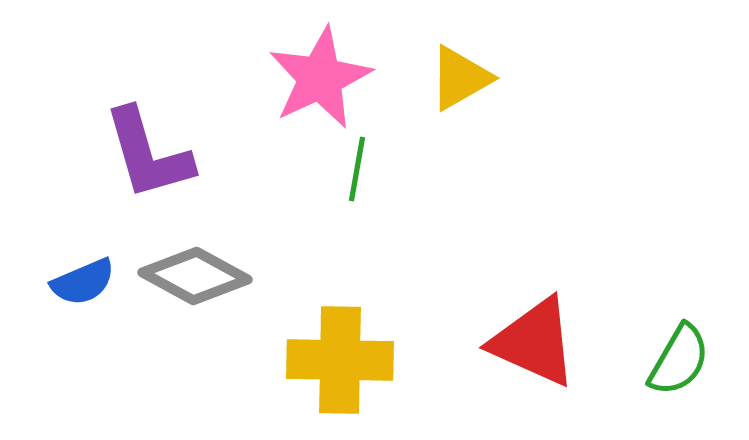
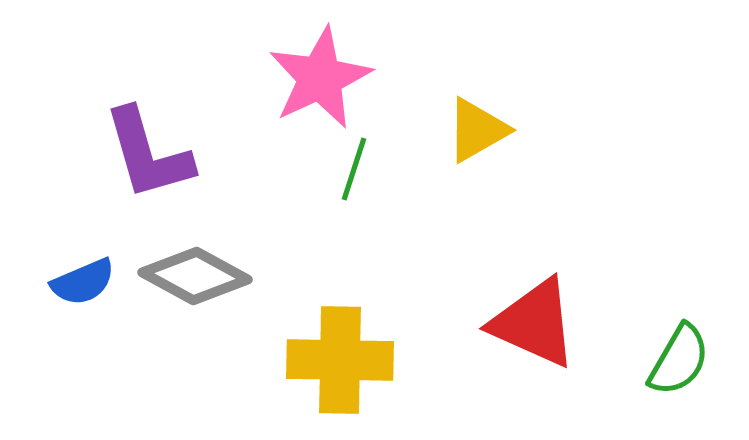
yellow triangle: moved 17 px right, 52 px down
green line: moved 3 px left; rotated 8 degrees clockwise
red triangle: moved 19 px up
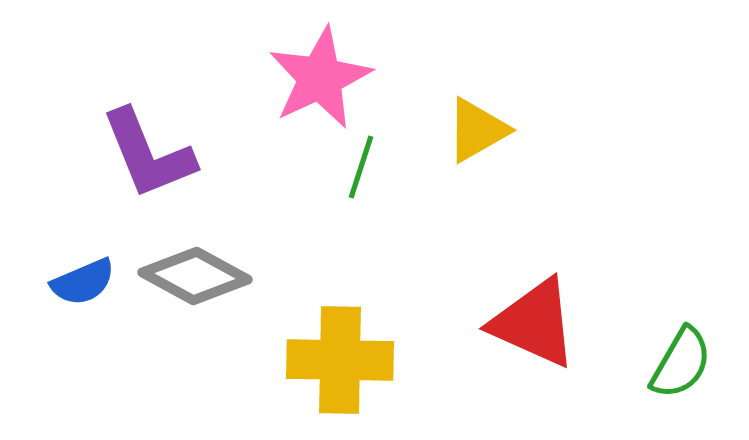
purple L-shape: rotated 6 degrees counterclockwise
green line: moved 7 px right, 2 px up
green semicircle: moved 2 px right, 3 px down
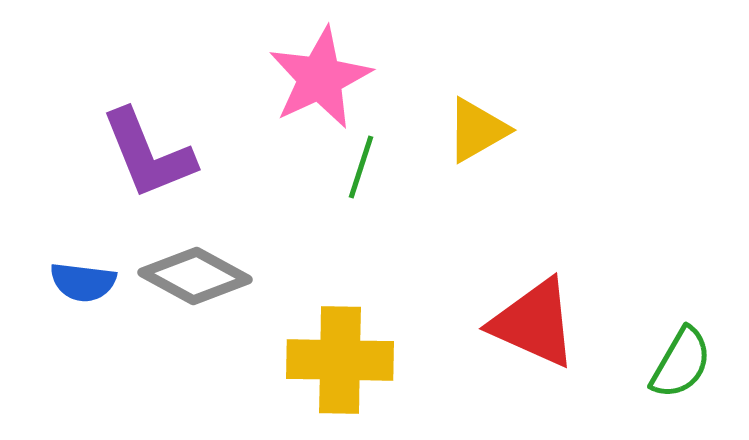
blue semicircle: rotated 30 degrees clockwise
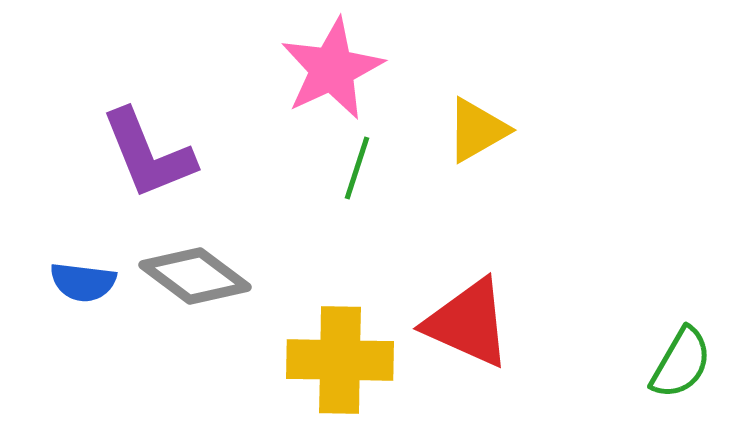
pink star: moved 12 px right, 9 px up
green line: moved 4 px left, 1 px down
gray diamond: rotated 8 degrees clockwise
red triangle: moved 66 px left
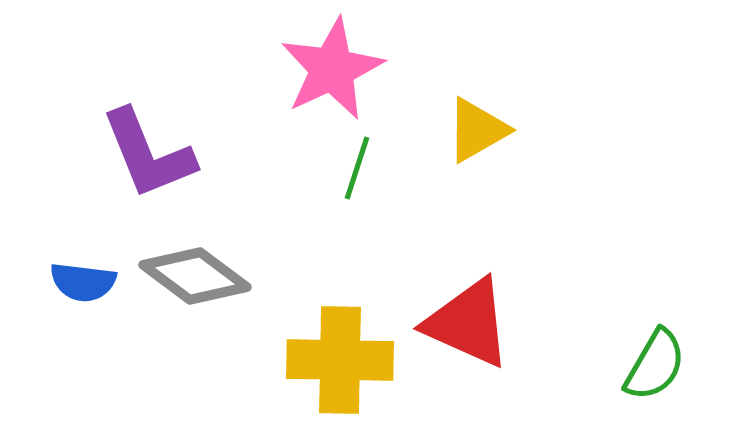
green semicircle: moved 26 px left, 2 px down
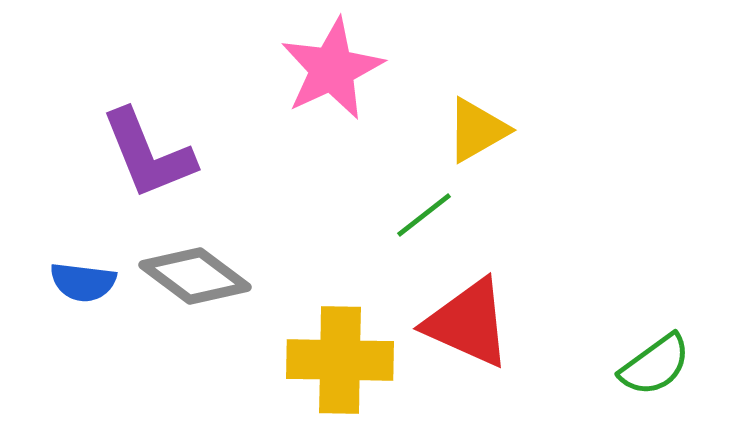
green line: moved 67 px right, 47 px down; rotated 34 degrees clockwise
green semicircle: rotated 24 degrees clockwise
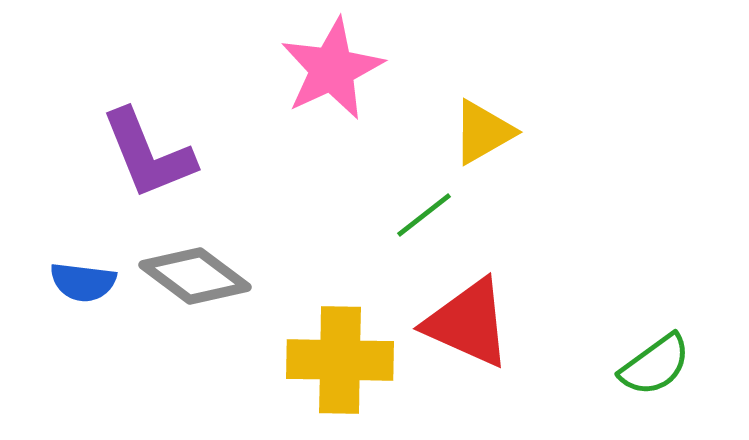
yellow triangle: moved 6 px right, 2 px down
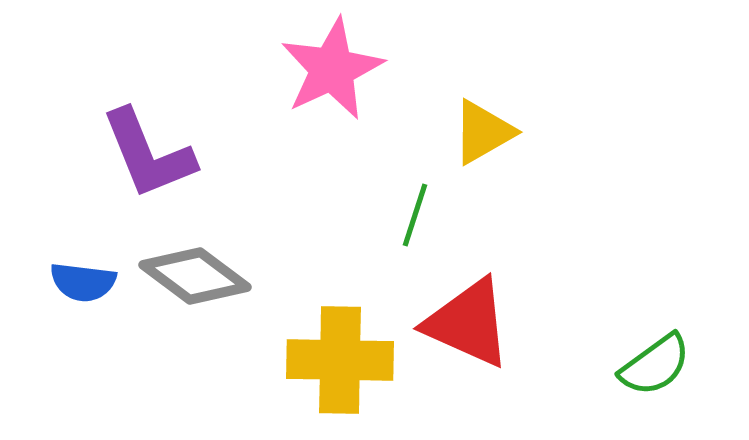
green line: moved 9 px left; rotated 34 degrees counterclockwise
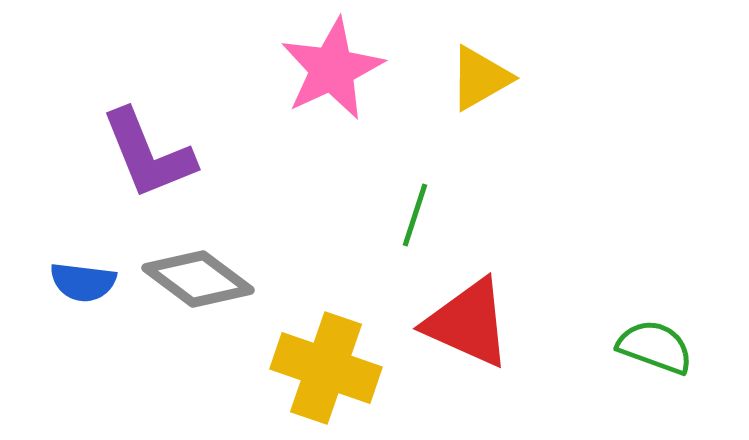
yellow triangle: moved 3 px left, 54 px up
gray diamond: moved 3 px right, 3 px down
yellow cross: moved 14 px left, 8 px down; rotated 18 degrees clockwise
green semicircle: moved 18 px up; rotated 124 degrees counterclockwise
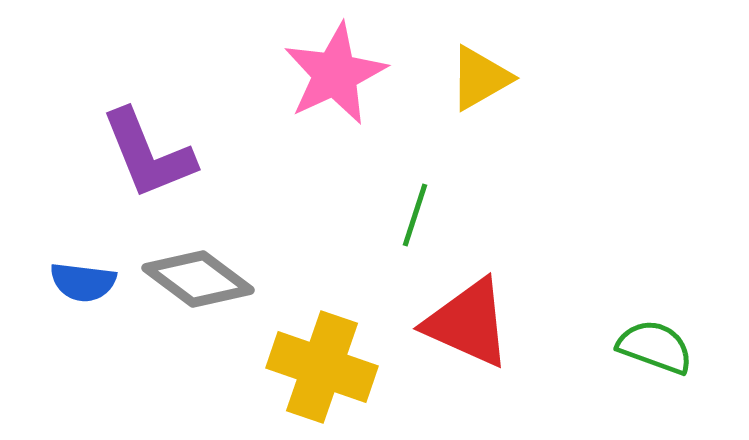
pink star: moved 3 px right, 5 px down
yellow cross: moved 4 px left, 1 px up
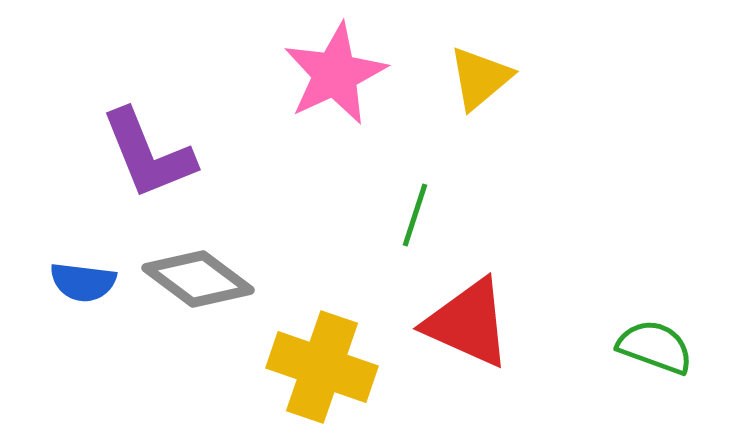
yellow triangle: rotated 10 degrees counterclockwise
